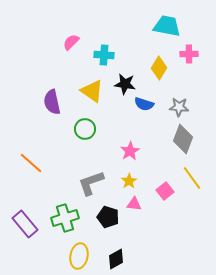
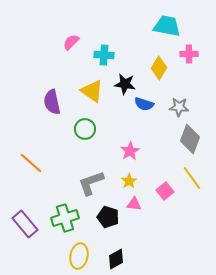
gray diamond: moved 7 px right
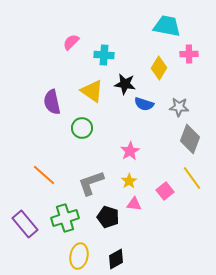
green circle: moved 3 px left, 1 px up
orange line: moved 13 px right, 12 px down
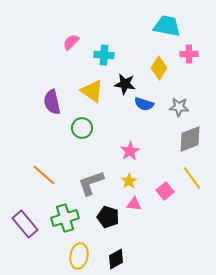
gray diamond: rotated 48 degrees clockwise
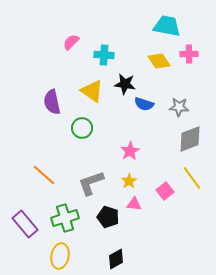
yellow diamond: moved 7 px up; rotated 65 degrees counterclockwise
yellow ellipse: moved 19 px left
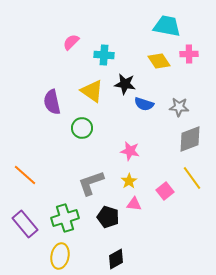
pink star: rotated 30 degrees counterclockwise
orange line: moved 19 px left
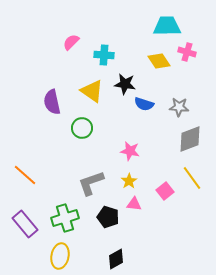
cyan trapezoid: rotated 12 degrees counterclockwise
pink cross: moved 2 px left, 2 px up; rotated 18 degrees clockwise
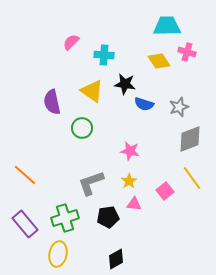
gray star: rotated 24 degrees counterclockwise
black pentagon: rotated 25 degrees counterclockwise
yellow ellipse: moved 2 px left, 2 px up
